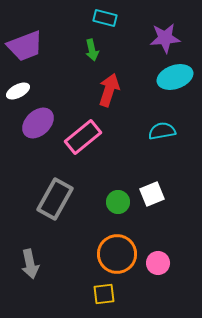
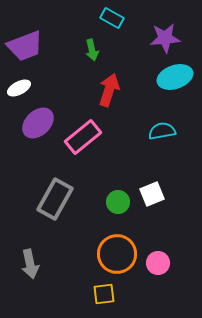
cyan rectangle: moved 7 px right; rotated 15 degrees clockwise
white ellipse: moved 1 px right, 3 px up
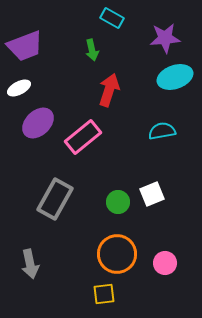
pink circle: moved 7 px right
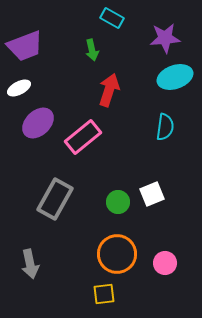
cyan semicircle: moved 3 px right, 4 px up; rotated 108 degrees clockwise
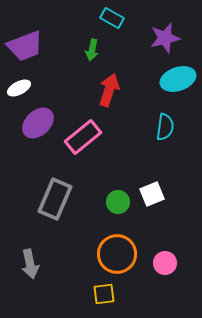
purple star: rotated 8 degrees counterclockwise
green arrow: rotated 25 degrees clockwise
cyan ellipse: moved 3 px right, 2 px down
gray rectangle: rotated 6 degrees counterclockwise
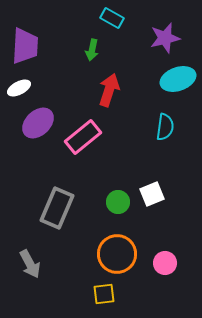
purple trapezoid: rotated 66 degrees counterclockwise
gray rectangle: moved 2 px right, 9 px down
gray arrow: rotated 16 degrees counterclockwise
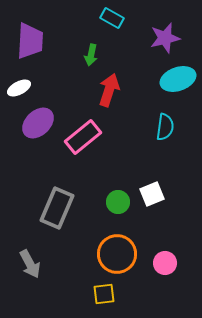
purple trapezoid: moved 5 px right, 5 px up
green arrow: moved 1 px left, 5 px down
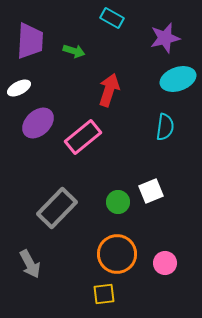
green arrow: moved 17 px left, 4 px up; rotated 85 degrees counterclockwise
white square: moved 1 px left, 3 px up
gray rectangle: rotated 21 degrees clockwise
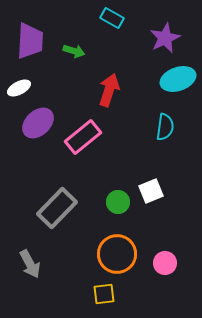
purple star: rotated 12 degrees counterclockwise
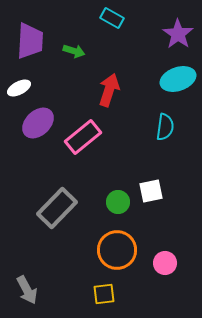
purple star: moved 13 px right, 4 px up; rotated 12 degrees counterclockwise
white square: rotated 10 degrees clockwise
orange circle: moved 4 px up
gray arrow: moved 3 px left, 26 px down
